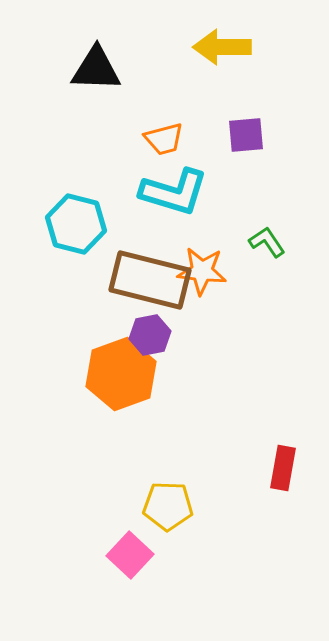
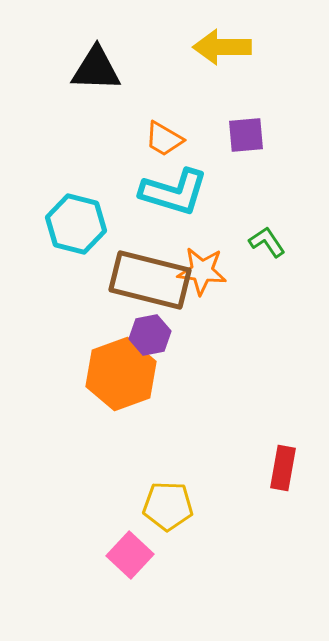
orange trapezoid: rotated 45 degrees clockwise
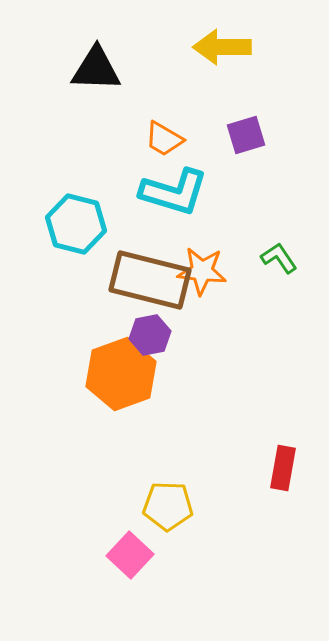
purple square: rotated 12 degrees counterclockwise
green L-shape: moved 12 px right, 16 px down
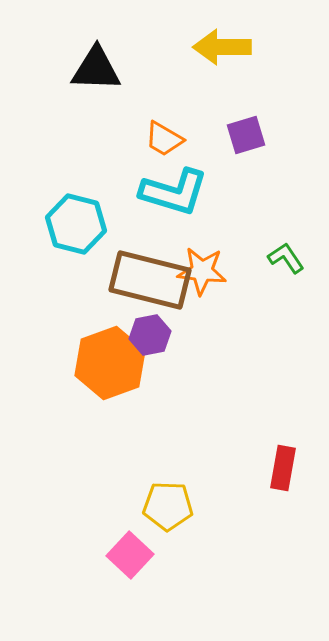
green L-shape: moved 7 px right
orange hexagon: moved 11 px left, 11 px up
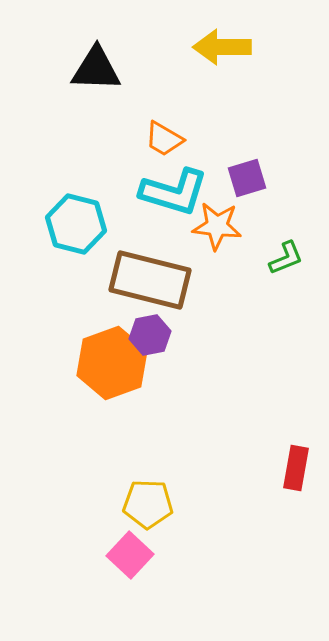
purple square: moved 1 px right, 43 px down
green L-shape: rotated 102 degrees clockwise
orange star: moved 15 px right, 45 px up
orange hexagon: moved 2 px right
red rectangle: moved 13 px right
yellow pentagon: moved 20 px left, 2 px up
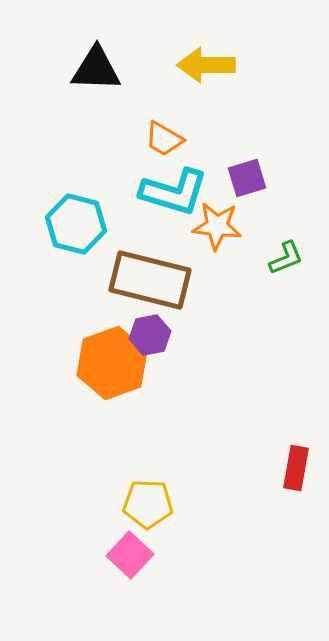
yellow arrow: moved 16 px left, 18 px down
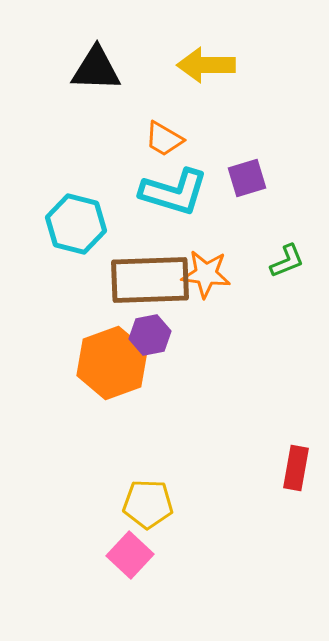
orange star: moved 11 px left, 48 px down
green L-shape: moved 1 px right, 3 px down
brown rectangle: rotated 16 degrees counterclockwise
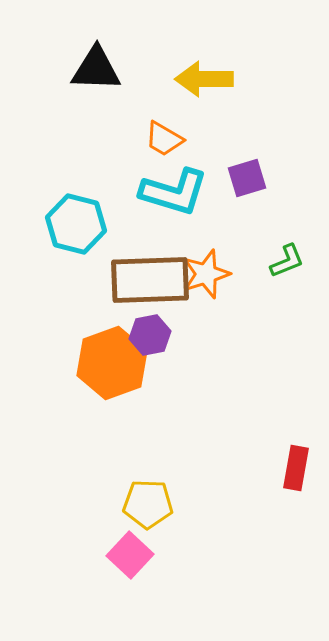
yellow arrow: moved 2 px left, 14 px down
orange star: rotated 24 degrees counterclockwise
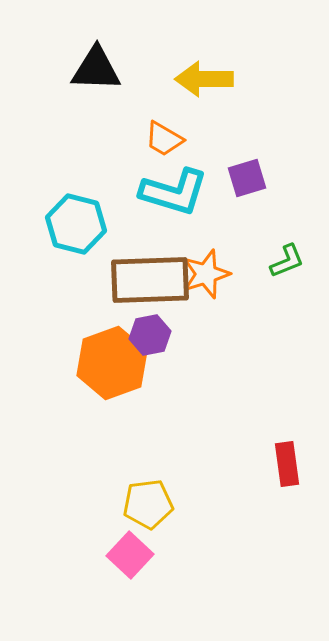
red rectangle: moved 9 px left, 4 px up; rotated 18 degrees counterclockwise
yellow pentagon: rotated 9 degrees counterclockwise
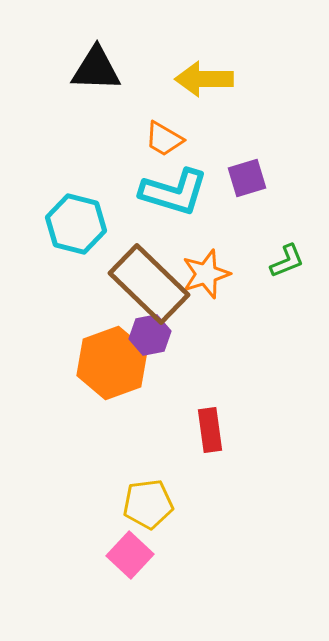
brown rectangle: moved 1 px left, 4 px down; rotated 46 degrees clockwise
red rectangle: moved 77 px left, 34 px up
